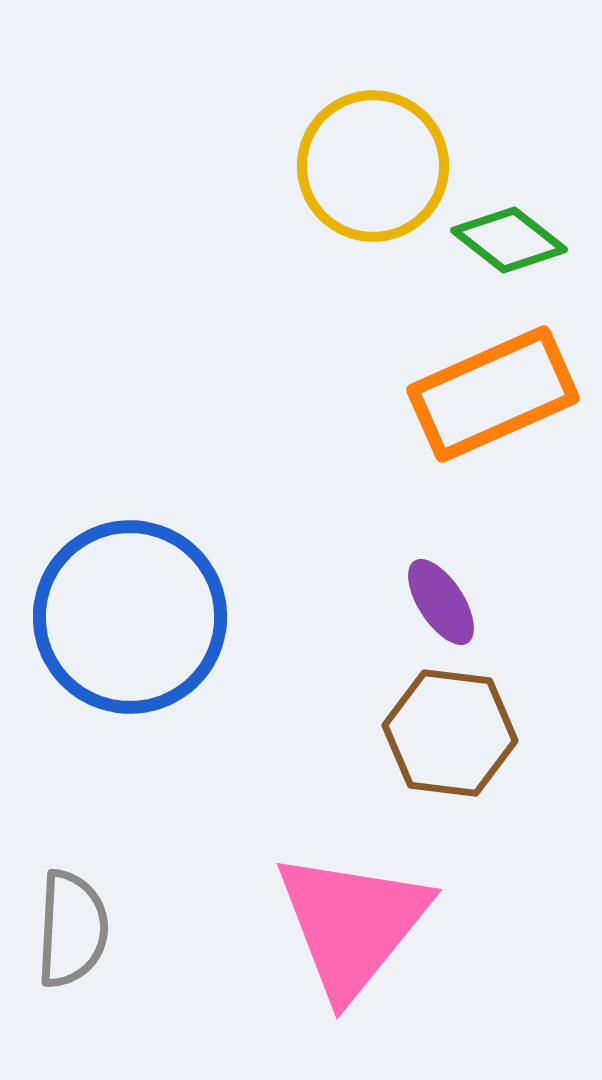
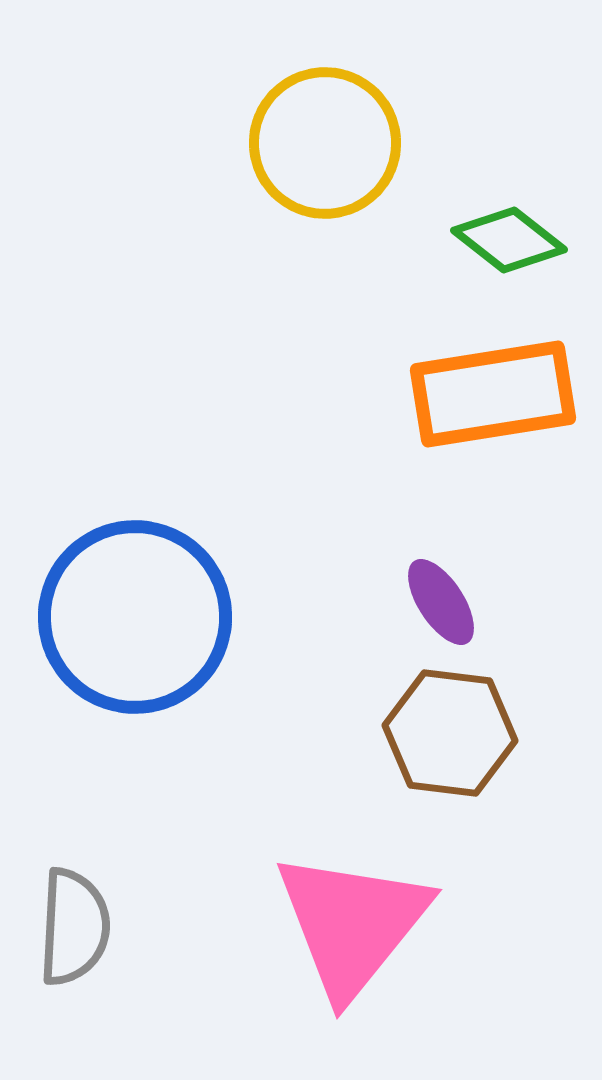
yellow circle: moved 48 px left, 23 px up
orange rectangle: rotated 15 degrees clockwise
blue circle: moved 5 px right
gray semicircle: moved 2 px right, 2 px up
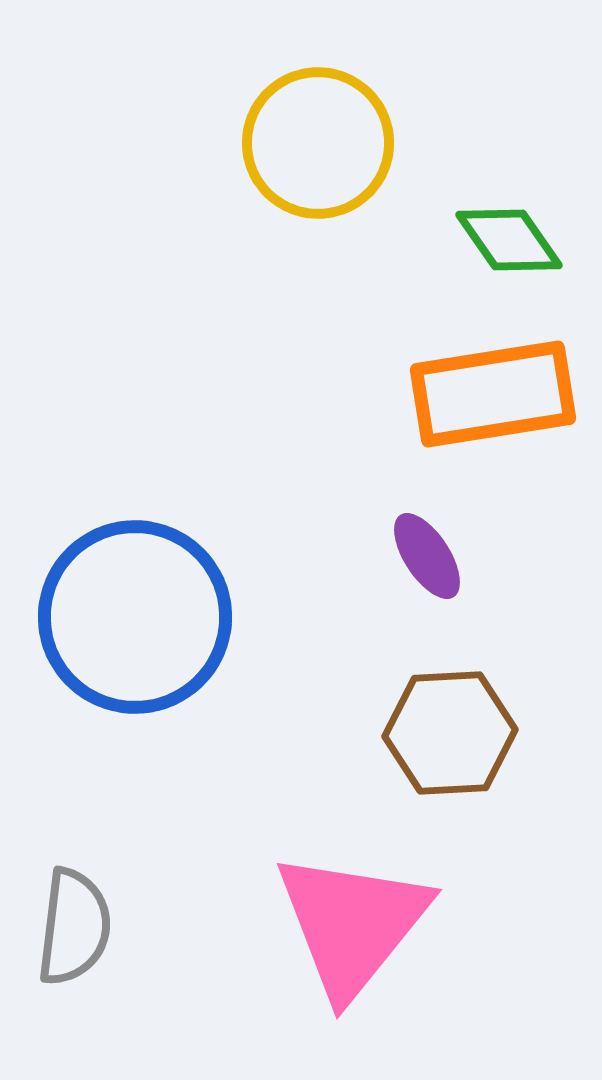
yellow circle: moved 7 px left
green diamond: rotated 17 degrees clockwise
purple ellipse: moved 14 px left, 46 px up
brown hexagon: rotated 10 degrees counterclockwise
gray semicircle: rotated 4 degrees clockwise
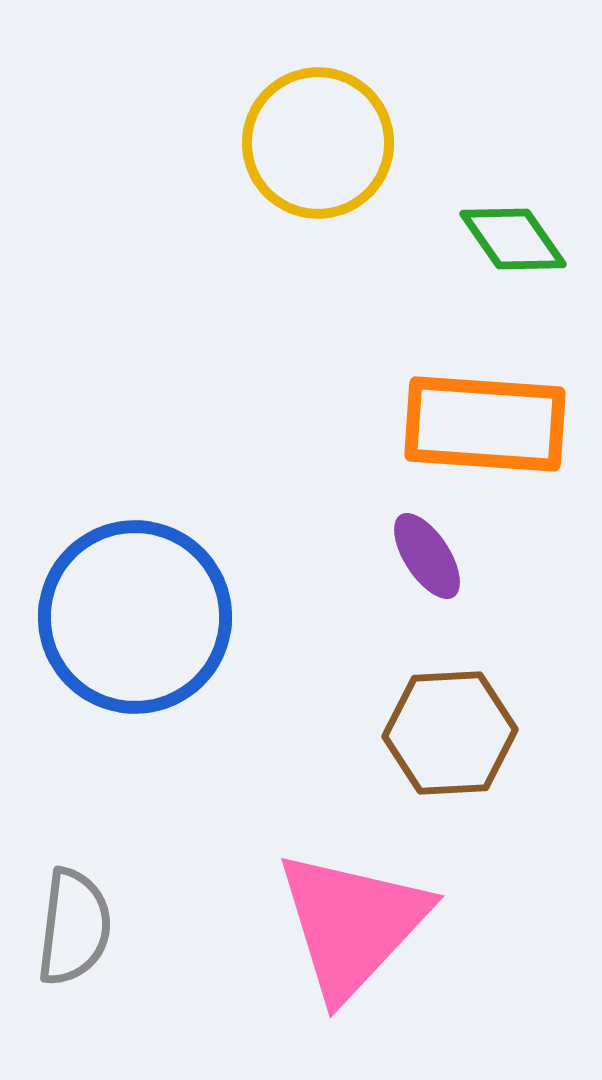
green diamond: moved 4 px right, 1 px up
orange rectangle: moved 8 px left, 30 px down; rotated 13 degrees clockwise
pink triangle: rotated 4 degrees clockwise
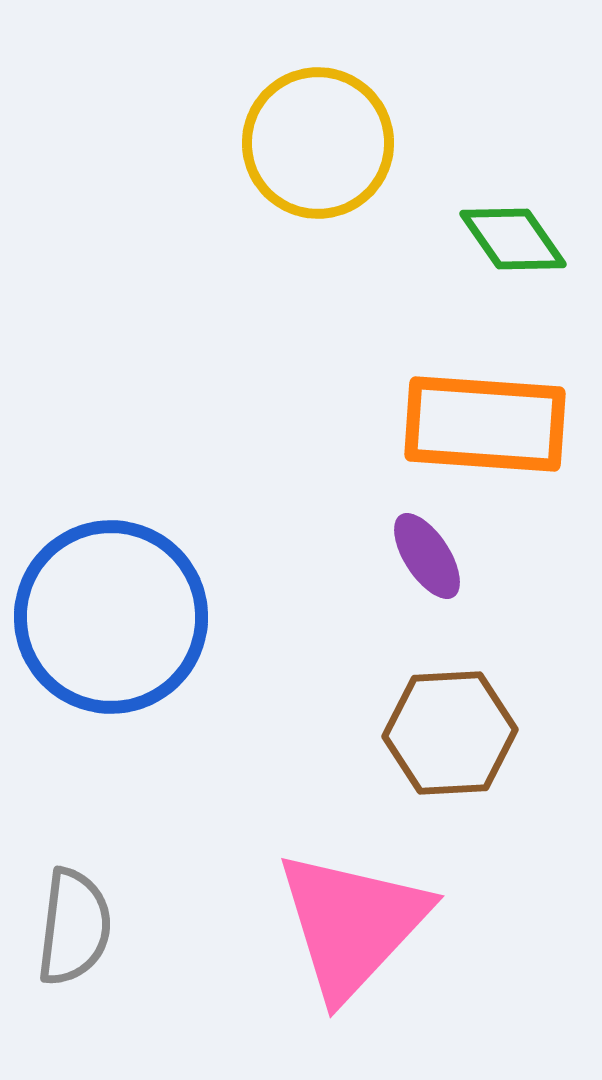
blue circle: moved 24 px left
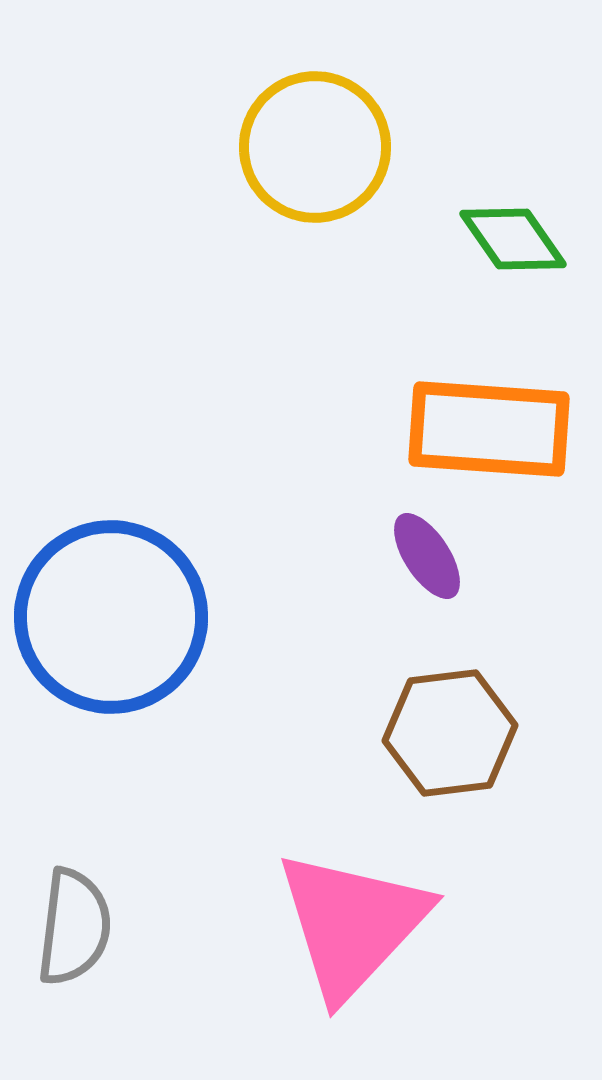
yellow circle: moved 3 px left, 4 px down
orange rectangle: moved 4 px right, 5 px down
brown hexagon: rotated 4 degrees counterclockwise
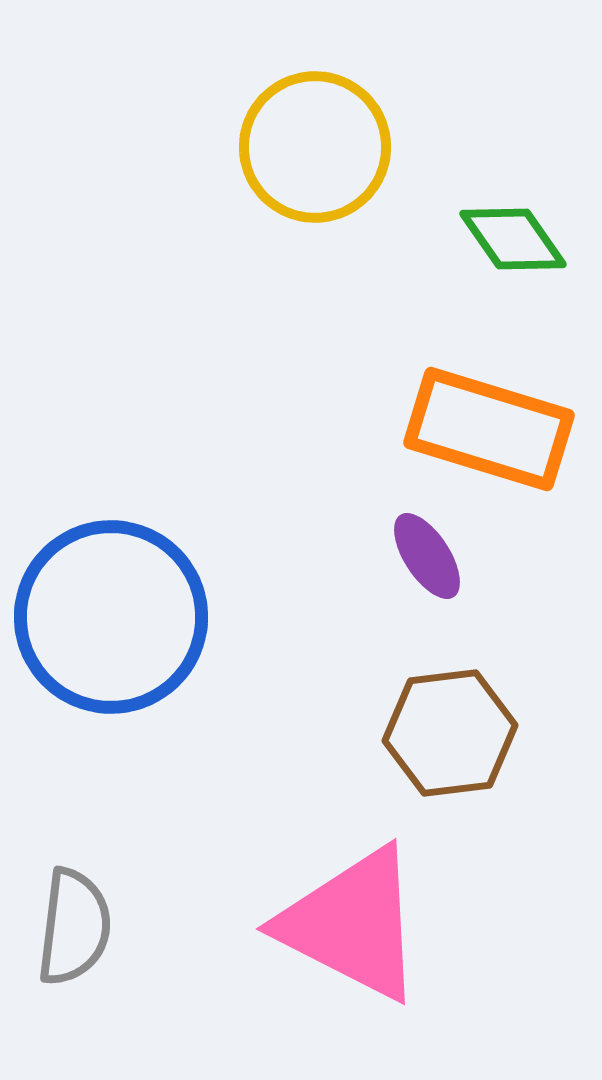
orange rectangle: rotated 13 degrees clockwise
pink triangle: rotated 46 degrees counterclockwise
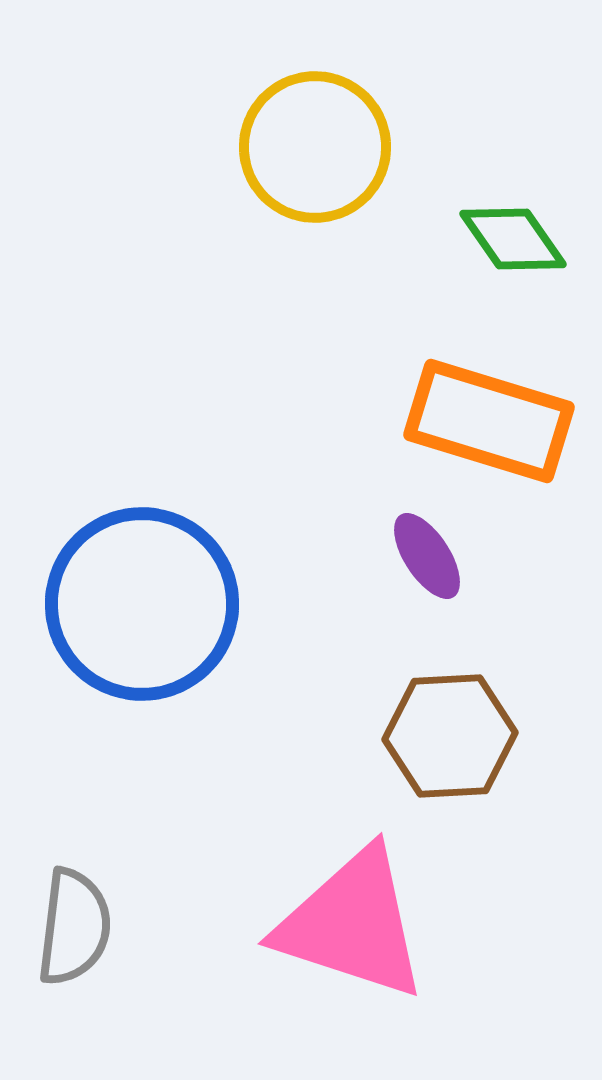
orange rectangle: moved 8 px up
blue circle: moved 31 px right, 13 px up
brown hexagon: moved 3 px down; rotated 4 degrees clockwise
pink triangle: rotated 9 degrees counterclockwise
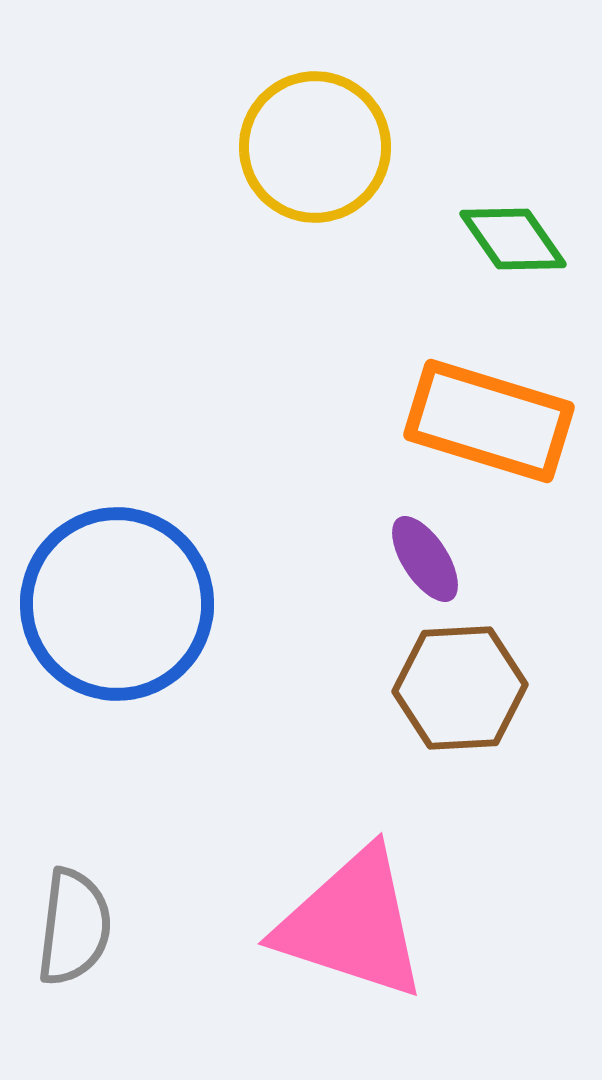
purple ellipse: moved 2 px left, 3 px down
blue circle: moved 25 px left
brown hexagon: moved 10 px right, 48 px up
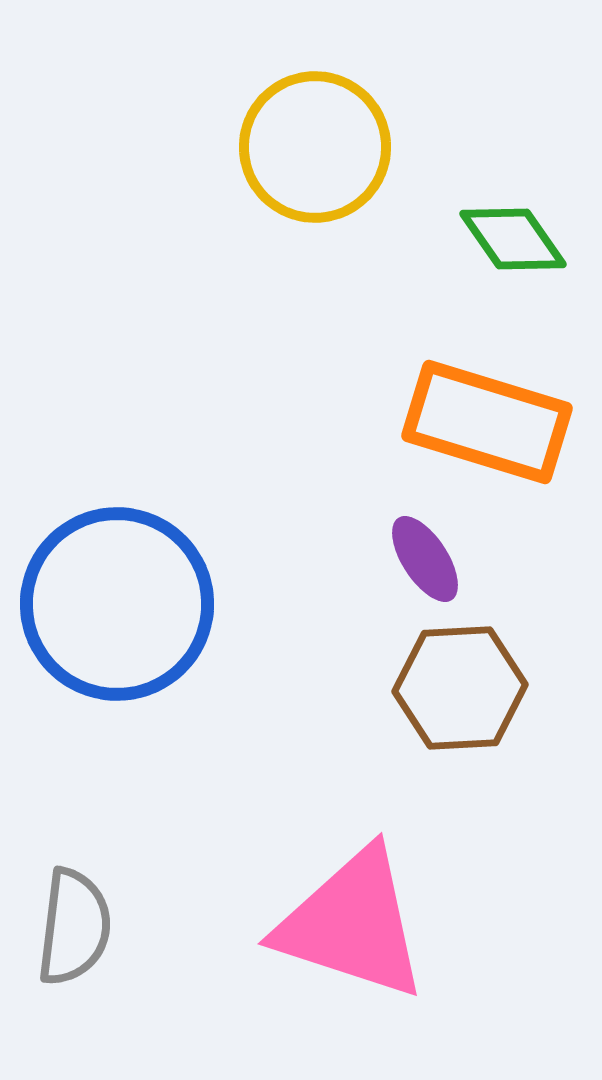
orange rectangle: moved 2 px left, 1 px down
